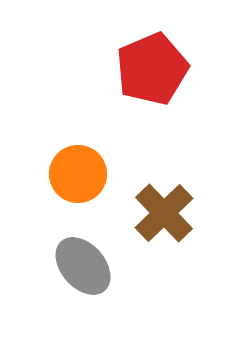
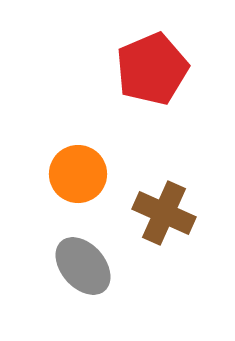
brown cross: rotated 22 degrees counterclockwise
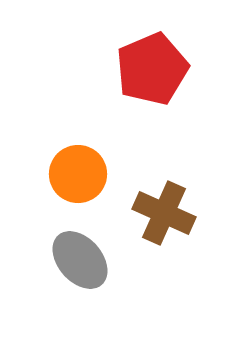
gray ellipse: moved 3 px left, 6 px up
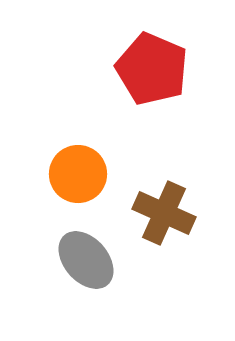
red pentagon: rotated 26 degrees counterclockwise
gray ellipse: moved 6 px right
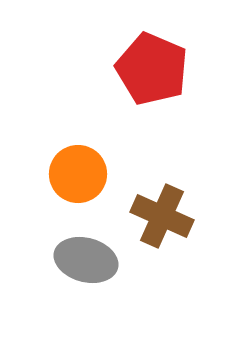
brown cross: moved 2 px left, 3 px down
gray ellipse: rotated 34 degrees counterclockwise
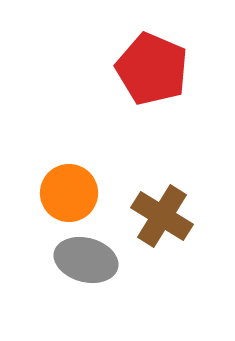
orange circle: moved 9 px left, 19 px down
brown cross: rotated 8 degrees clockwise
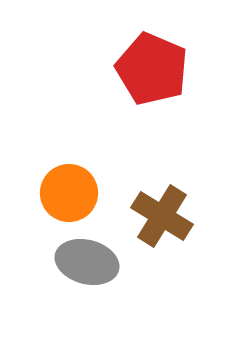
gray ellipse: moved 1 px right, 2 px down
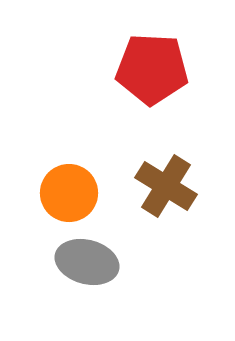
red pentagon: rotated 20 degrees counterclockwise
brown cross: moved 4 px right, 30 px up
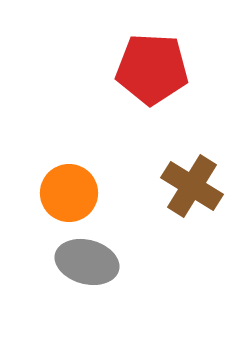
brown cross: moved 26 px right
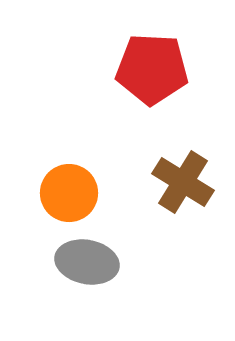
brown cross: moved 9 px left, 4 px up
gray ellipse: rotated 4 degrees counterclockwise
